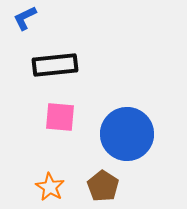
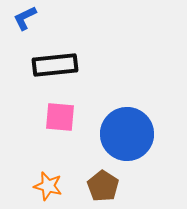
orange star: moved 2 px left, 1 px up; rotated 16 degrees counterclockwise
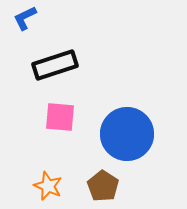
black rectangle: rotated 12 degrees counterclockwise
orange star: rotated 8 degrees clockwise
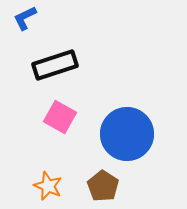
pink square: rotated 24 degrees clockwise
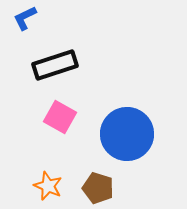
brown pentagon: moved 5 px left, 2 px down; rotated 16 degrees counterclockwise
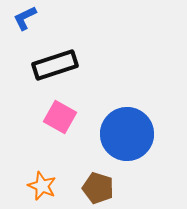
orange star: moved 6 px left
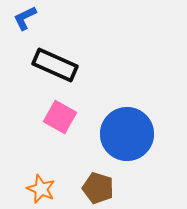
black rectangle: rotated 42 degrees clockwise
orange star: moved 1 px left, 3 px down
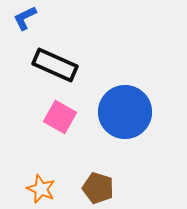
blue circle: moved 2 px left, 22 px up
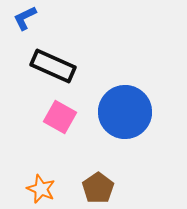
black rectangle: moved 2 px left, 1 px down
brown pentagon: rotated 20 degrees clockwise
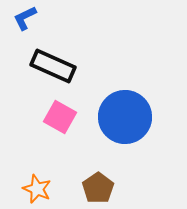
blue circle: moved 5 px down
orange star: moved 4 px left
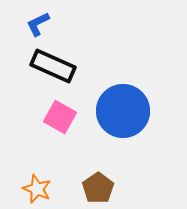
blue L-shape: moved 13 px right, 6 px down
blue circle: moved 2 px left, 6 px up
